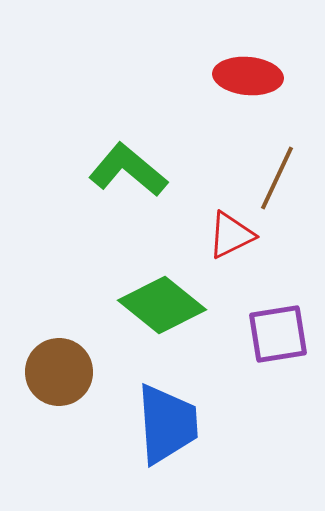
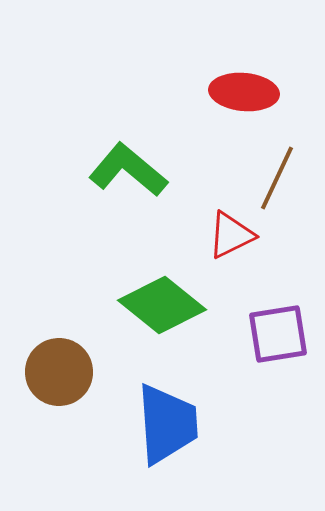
red ellipse: moved 4 px left, 16 px down
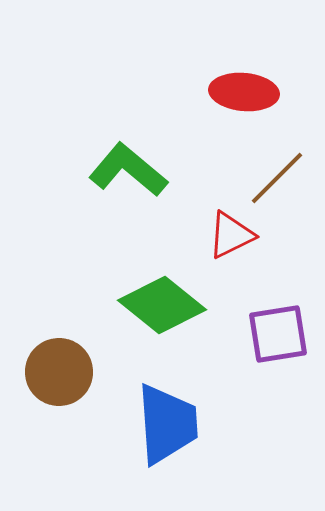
brown line: rotated 20 degrees clockwise
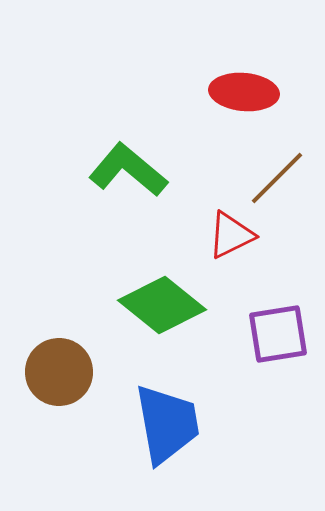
blue trapezoid: rotated 6 degrees counterclockwise
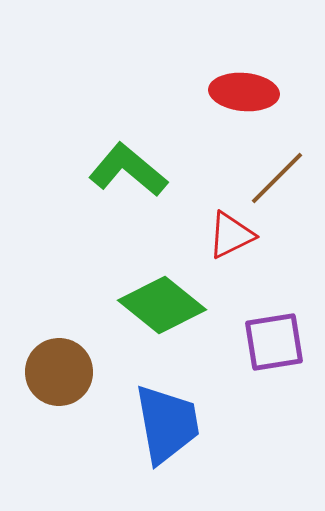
purple square: moved 4 px left, 8 px down
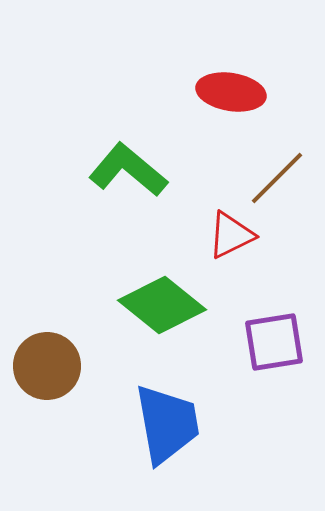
red ellipse: moved 13 px left; rotated 4 degrees clockwise
brown circle: moved 12 px left, 6 px up
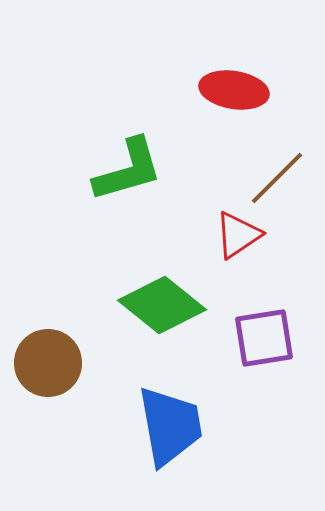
red ellipse: moved 3 px right, 2 px up
green L-shape: rotated 124 degrees clockwise
red triangle: moved 7 px right; rotated 8 degrees counterclockwise
purple square: moved 10 px left, 4 px up
brown circle: moved 1 px right, 3 px up
blue trapezoid: moved 3 px right, 2 px down
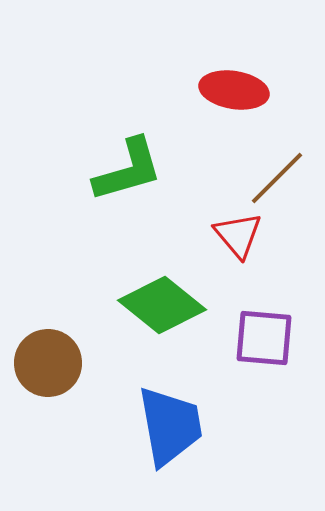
red triangle: rotated 36 degrees counterclockwise
purple square: rotated 14 degrees clockwise
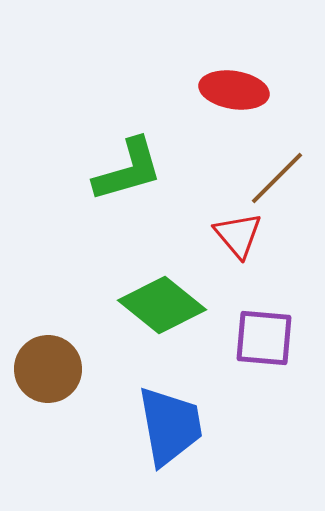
brown circle: moved 6 px down
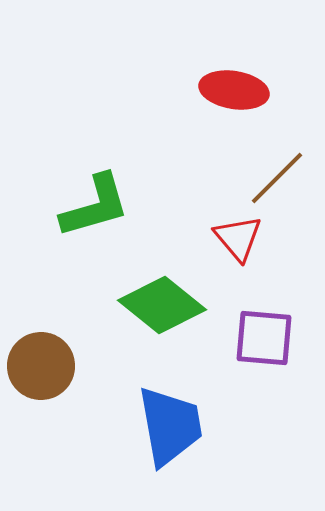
green L-shape: moved 33 px left, 36 px down
red triangle: moved 3 px down
brown circle: moved 7 px left, 3 px up
